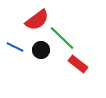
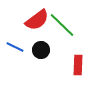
green line: moved 13 px up
red rectangle: moved 1 px down; rotated 54 degrees clockwise
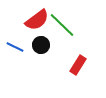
black circle: moved 5 px up
red rectangle: rotated 30 degrees clockwise
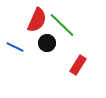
red semicircle: rotated 30 degrees counterclockwise
black circle: moved 6 px right, 2 px up
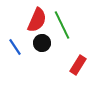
green line: rotated 20 degrees clockwise
black circle: moved 5 px left
blue line: rotated 30 degrees clockwise
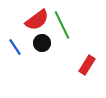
red semicircle: rotated 30 degrees clockwise
red rectangle: moved 9 px right
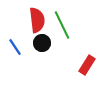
red semicircle: rotated 60 degrees counterclockwise
